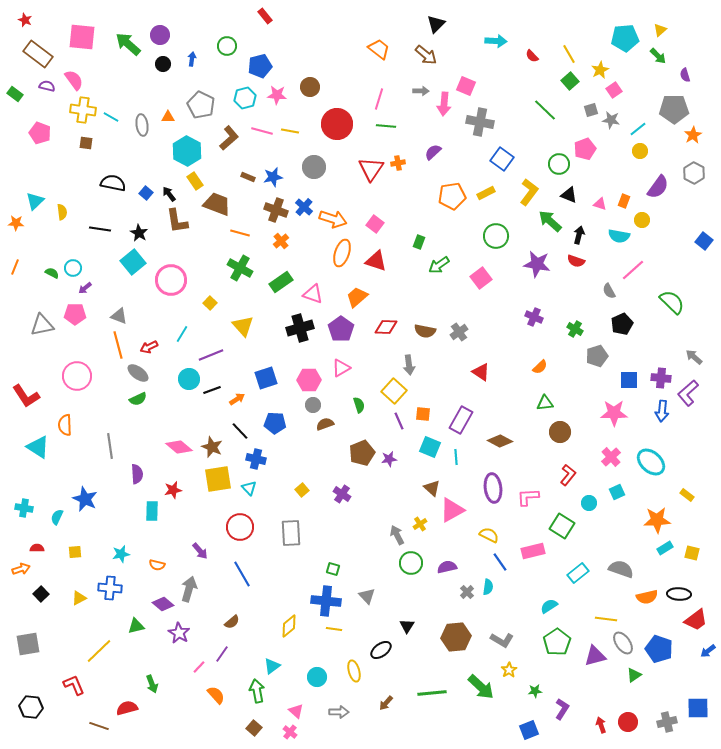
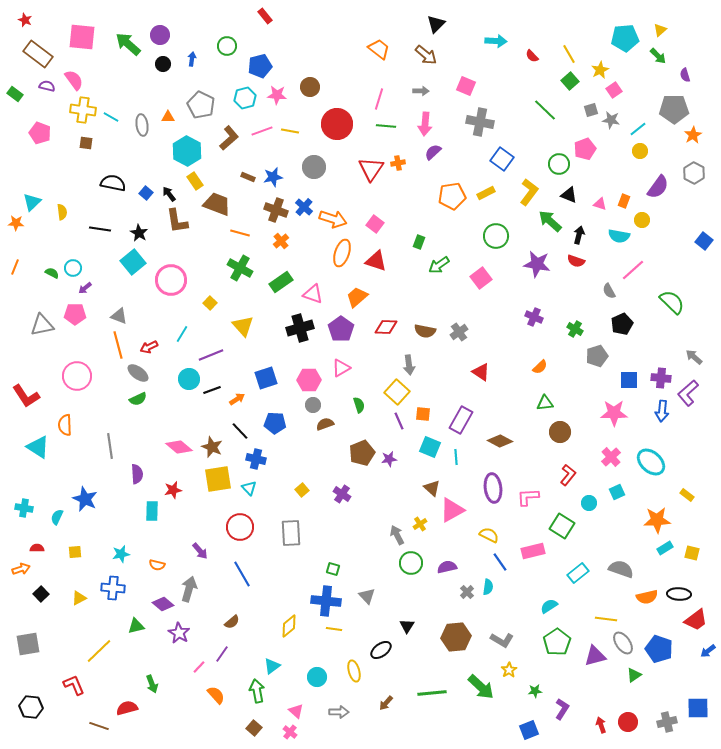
pink arrow at (444, 104): moved 19 px left, 20 px down
pink line at (262, 131): rotated 35 degrees counterclockwise
cyan triangle at (35, 201): moved 3 px left, 1 px down
yellow square at (394, 391): moved 3 px right, 1 px down
blue cross at (110, 588): moved 3 px right
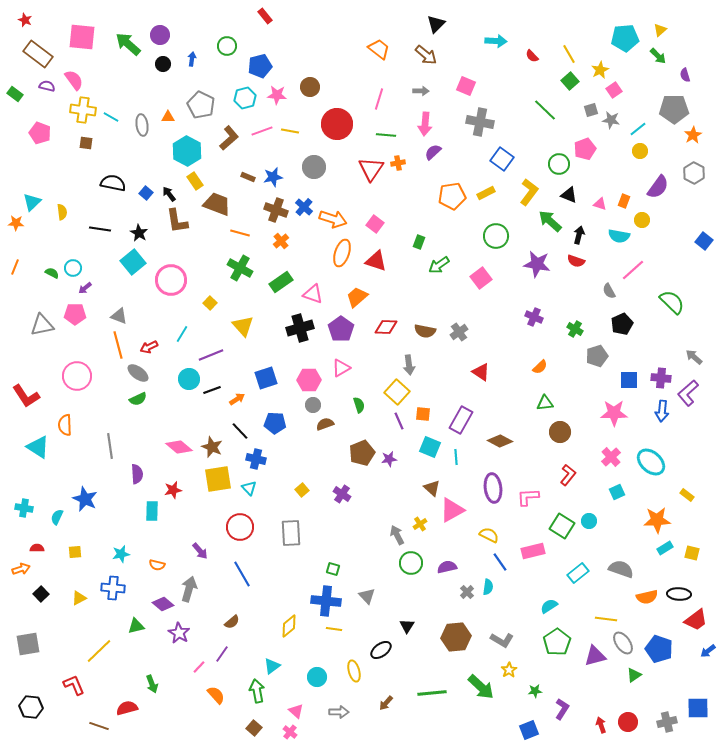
green line at (386, 126): moved 9 px down
cyan circle at (589, 503): moved 18 px down
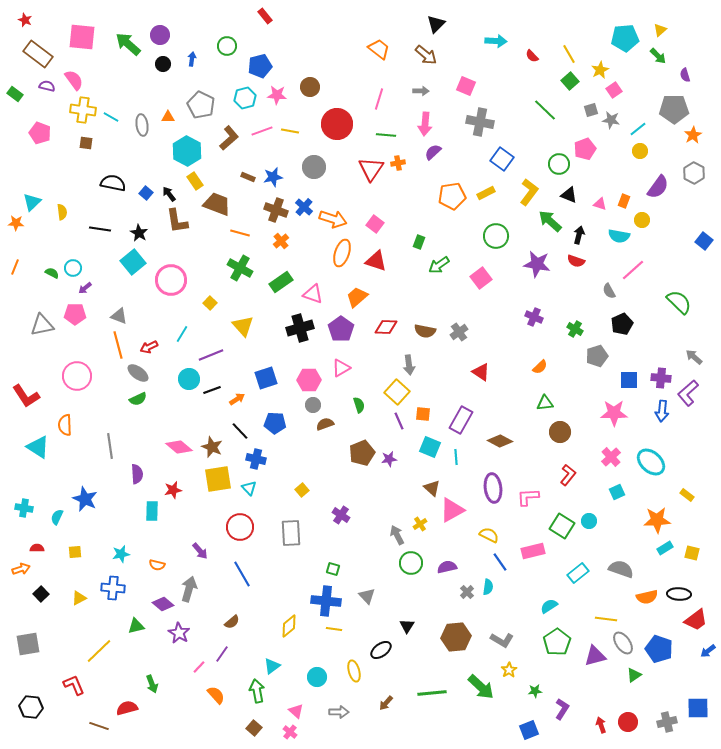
green semicircle at (672, 302): moved 7 px right
purple cross at (342, 494): moved 1 px left, 21 px down
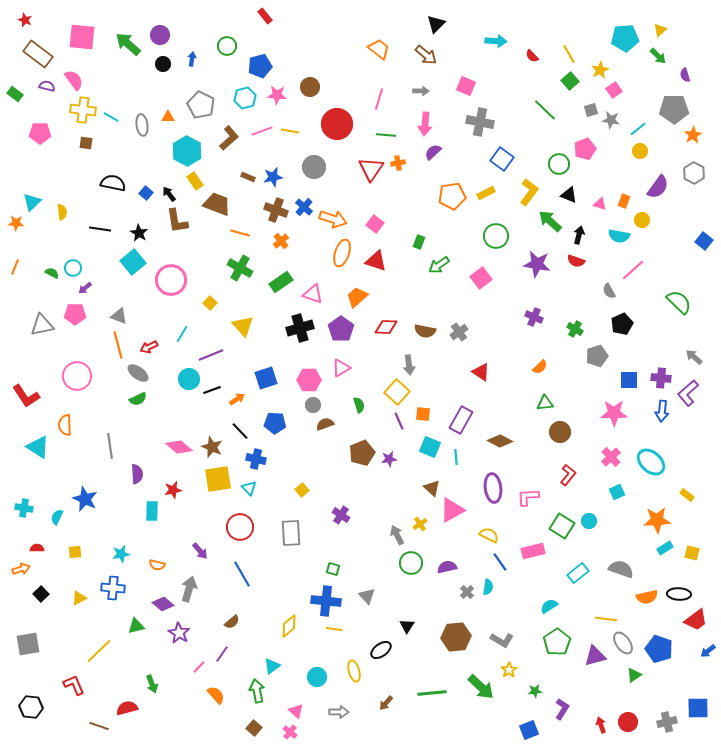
pink pentagon at (40, 133): rotated 20 degrees counterclockwise
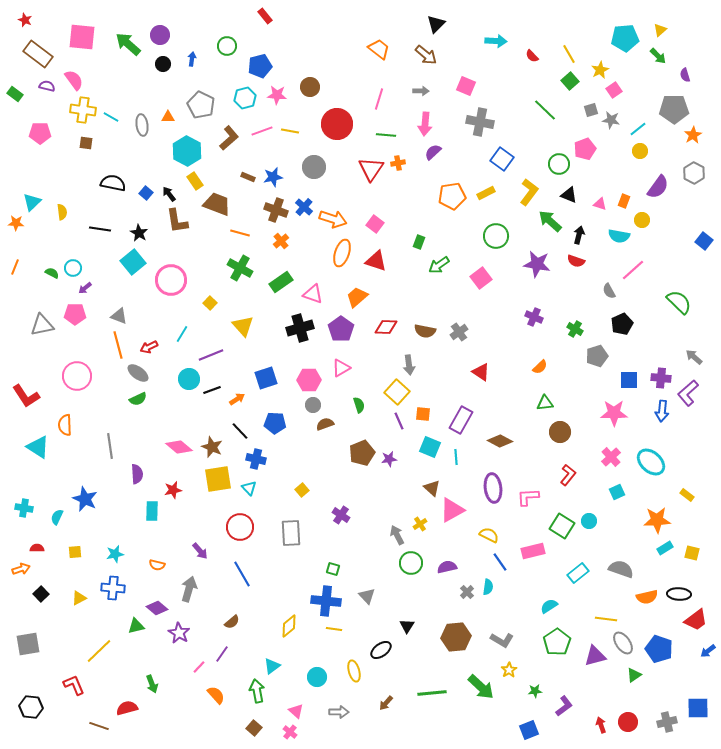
cyan star at (121, 554): moved 6 px left
purple diamond at (163, 604): moved 6 px left, 4 px down
purple L-shape at (562, 709): moved 2 px right, 3 px up; rotated 20 degrees clockwise
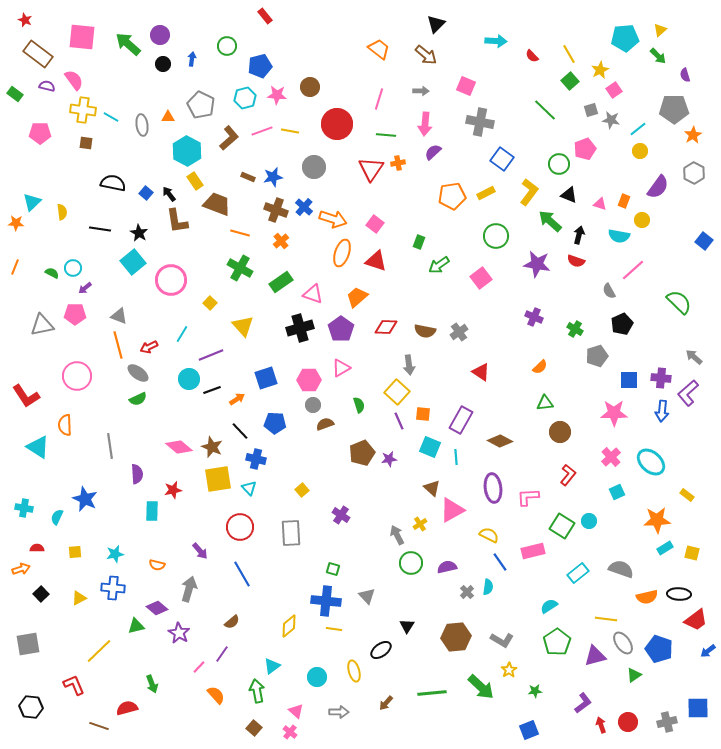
purple L-shape at (564, 706): moved 19 px right, 3 px up
